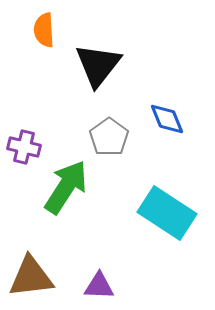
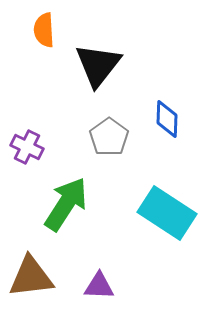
blue diamond: rotated 24 degrees clockwise
purple cross: moved 3 px right; rotated 12 degrees clockwise
green arrow: moved 17 px down
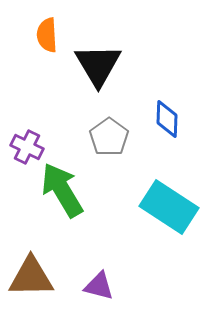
orange semicircle: moved 3 px right, 5 px down
black triangle: rotated 9 degrees counterclockwise
green arrow: moved 4 px left, 14 px up; rotated 64 degrees counterclockwise
cyan rectangle: moved 2 px right, 6 px up
brown triangle: rotated 6 degrees clockwise
purple triangle: rotated 12 degrees clockwise
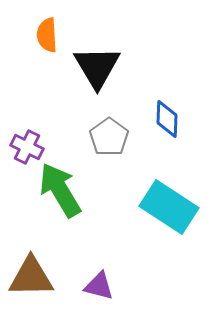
black triangle: moved 1 px left, 2 px down
green arrow: moved 2 px left
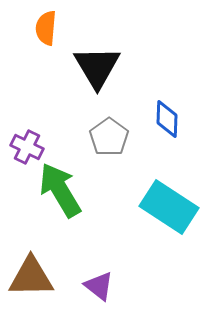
orange semicircle: moved 1 px left, 7 px up; rotated 8 degrees clockwise
purple triangle: rotated 24 degrees clockwise
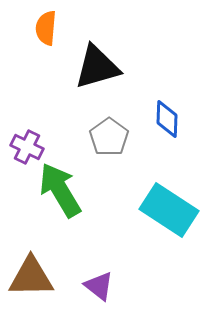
black triangle: rotated 45 degrees clockwise
cyan rectangle: moved 3 px down
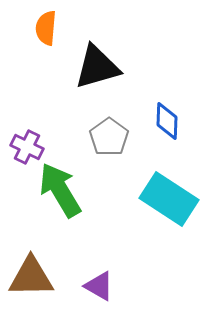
blue diamond: moved 2 px down
cyan rectangle: moved 11 px up
purple triangle: rotated 8 degrees counterclockwise
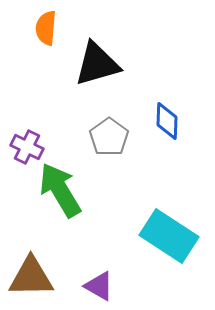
black triangle: moved 3 px up
cyan rectangle: moved 37 px down
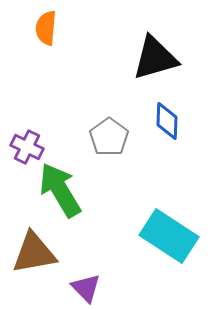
black triangle: moved 58 px right, 6 px up
brown triangle: moved 3 px right, 24 px up; rotated 9 degrees counterclockwise
purple triangle: moved 13 px left, 2 px down; rotated 16 degrees clockwise
